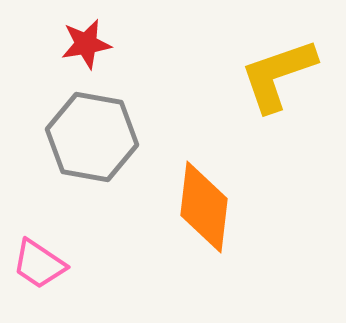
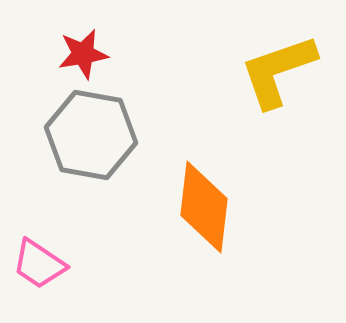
red star: moved 3 px left, 10 px down
yellow L-shape: moved 4 px up
gray hexagon: moved 1 px left, 2 px up
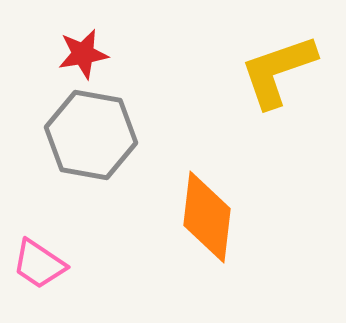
orange diamond: moved 3 px right, 10 px down
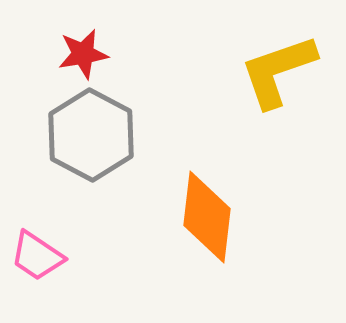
gray hexagon: rotated 18 degrees clockwise
pink trapezoid: moved 2 px left, 8 px up
